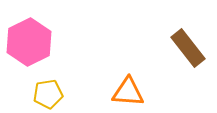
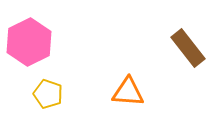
yellow pentagon: rotated 28 degrees clockwise
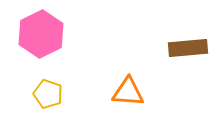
pink hexagon: moved 12 px right, 8 px up
brown rectangle: rotated 57 degrees counterclockwise
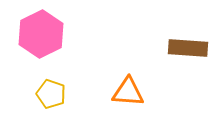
brown rectangle: rotated 9 degrees clockwise
yellow pentagon: moved 3 px right
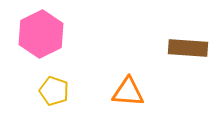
yellow pentagon: moved 3 px right, 3 px up
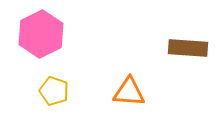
orange triangle: moved 1 px right
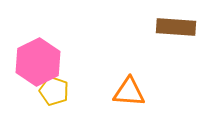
pink hexagon: moved 3 px left, 28 px down
brown rectangle: moved 12 px left, 21 px up
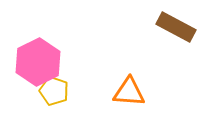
brown rectangle: rotated 24 degrees clockwise
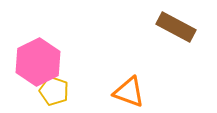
orange triangle: rotated 16 degrees clockwise
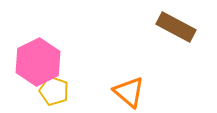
orange triangle: rotated 20 degrees clockwise
